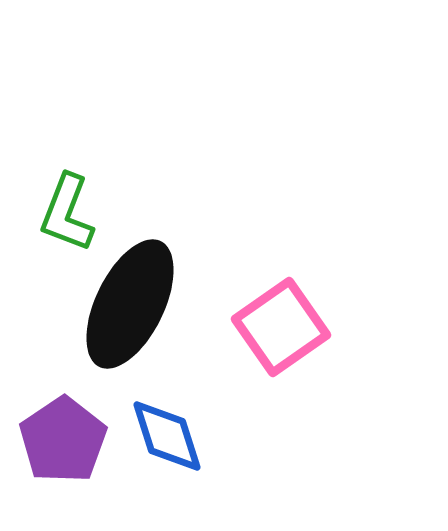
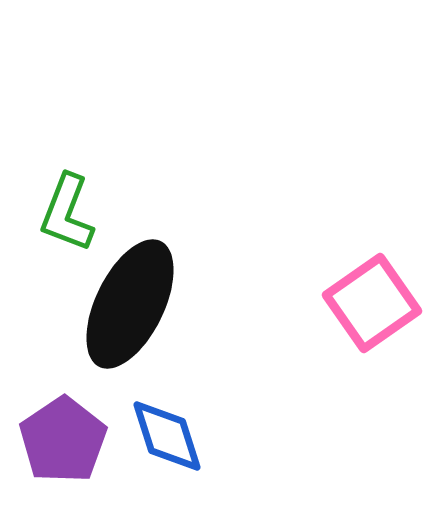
pink square: moved 91 px right, 24 px up
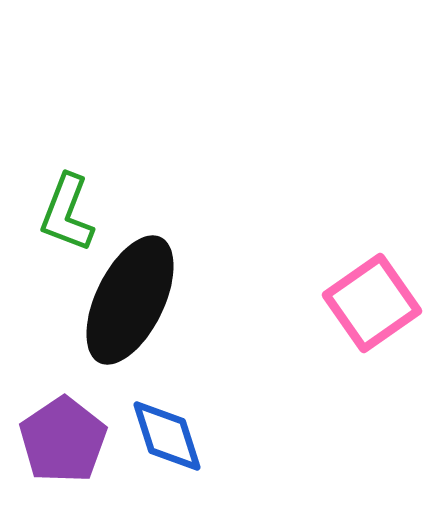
black ellipse: moved 4 px up
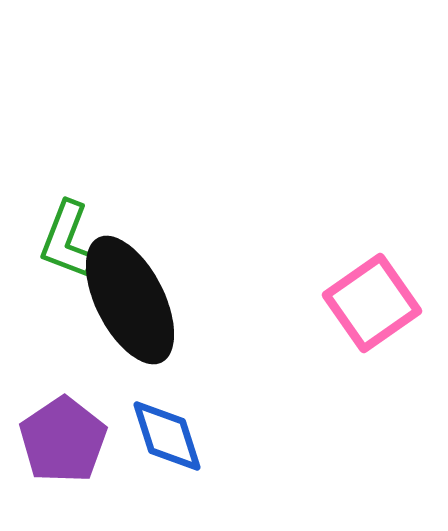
green L-shape: moved 27 px down
black ellipse: rotated 53 degrees counterclockwise
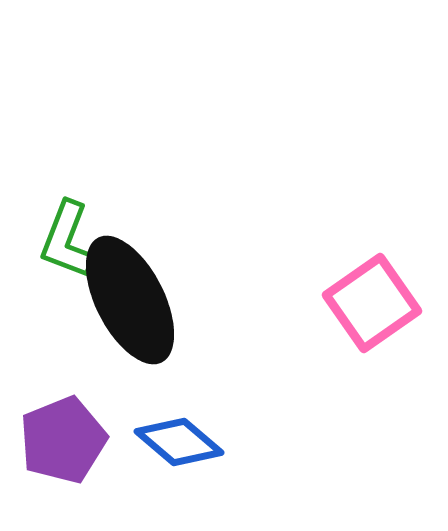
blue diamond: moved 12 px right, 6 px down; rotated 32 degrees counterclockwise
purple pentagon: rotated 12 degrees clockwise
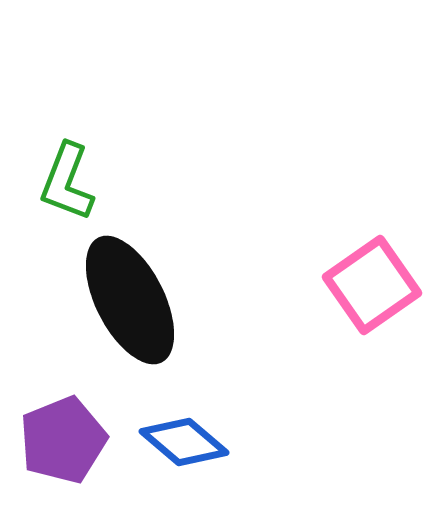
green L-shape: moved 58 px up
pink square: moved 18 px up
blue diamond: moved 5 px right
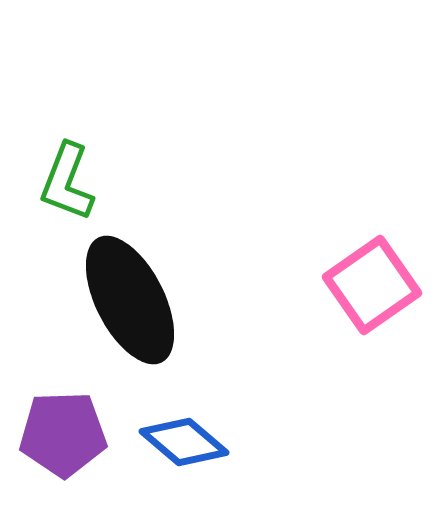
purple pentagon: moved 6 px up; rotated 20 degrees clockwise
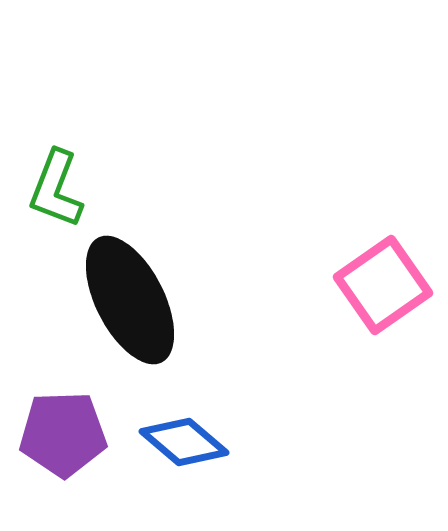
green L-shape: moved 11 px left, 7 px down
pink square: moved 11 px right
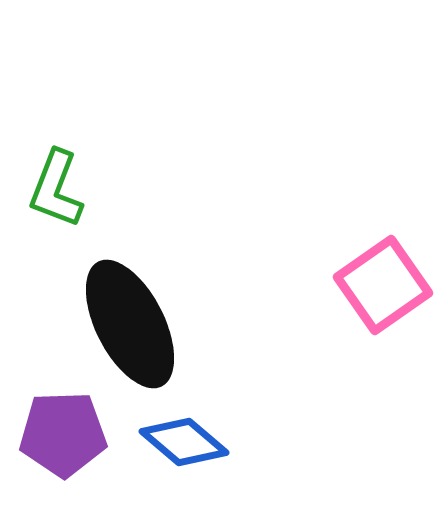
black ellipse: moved 24 px down
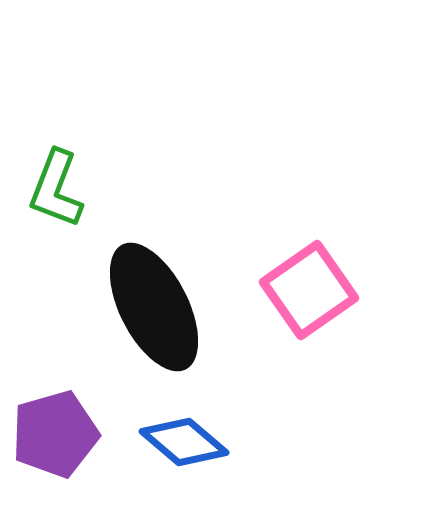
pink square: moved 74 px left, 5 px down
black ellipse: moved 24 px right, 17 px up
purple pentagon: moved 8 px left; rotated 14 degrees counterclockwise
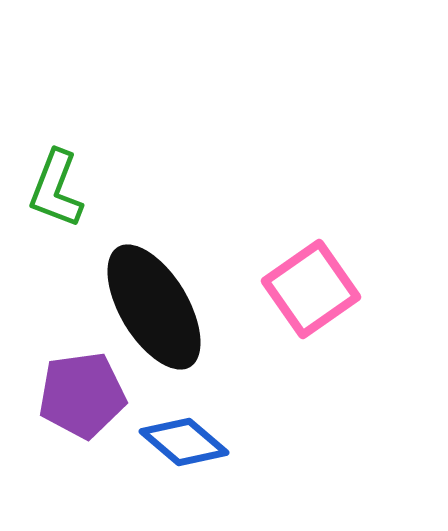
pink square: moved 2 px right, 1 px up
black ellipse: rotated 4 degrees counterclockwise
purple pentagon: moved 27 px right, 39 px up; rotated 8 degrees clockwise
